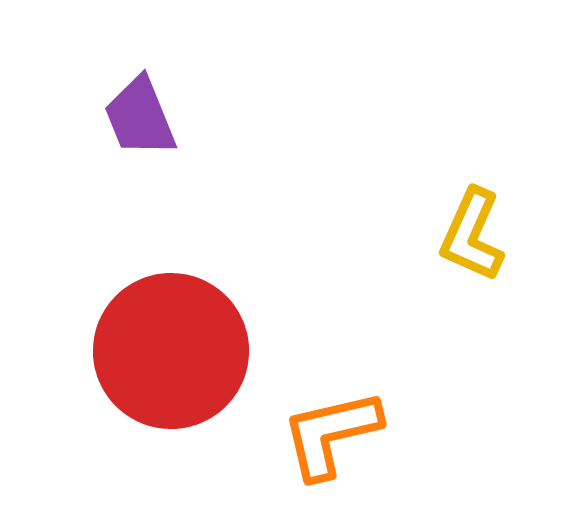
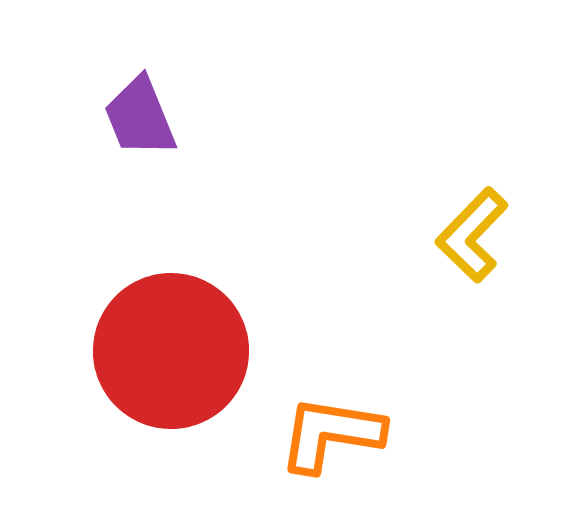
yellow L-shape: rotated 20 degrees clockwise
orange L-shape: rotated 22 degrees clockwise
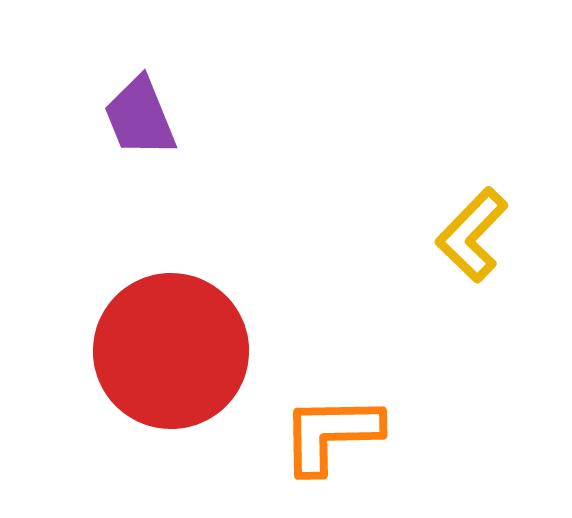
orange L-shape: rotated 10 degrees counterclockwise
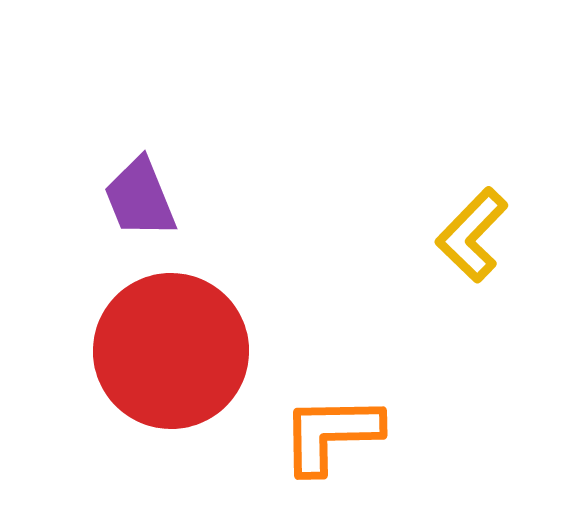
purple trapezoid: moved 81 px down
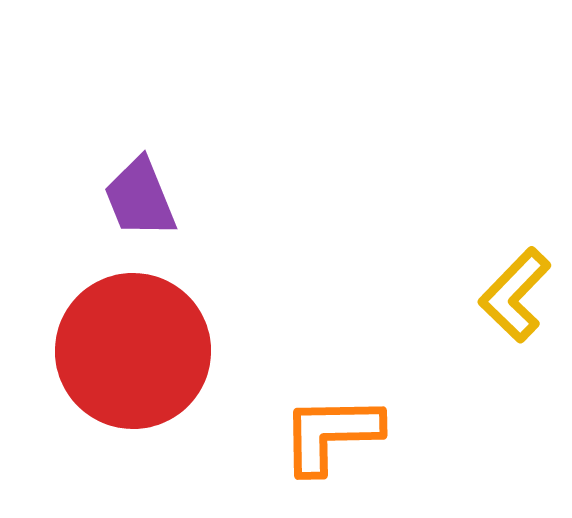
yellow L-shape: moved 43 px right, 60 px down
red circle: moved 38 px left
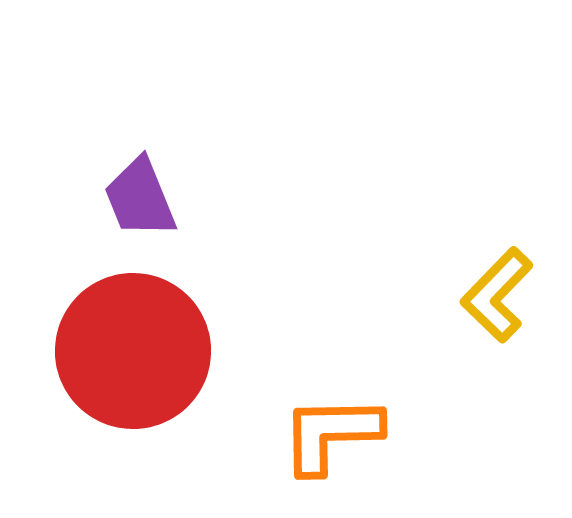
yellow L-shape: moved 18 px left
